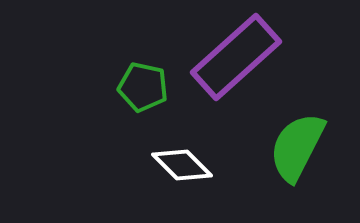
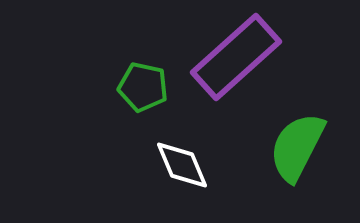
white diamond: rotated 22 degrees clockwise
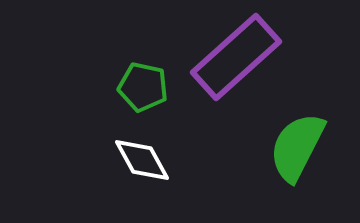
white diamond: moved 40 px left, 5 px up; rotated 6 degrees counterclockwise
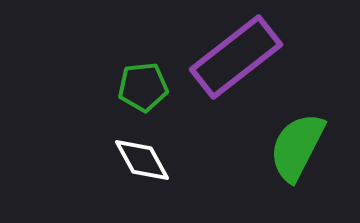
purple rectangle: rotated 4 degrees clockwise
green pentagon: rotated 18 degrees counterclockwise
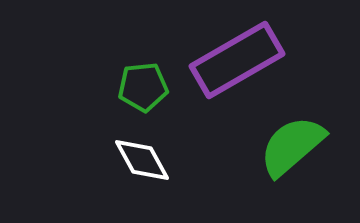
purple rectangle: moved 1 px right, 3 px down; rotated 8 degrees clockwise
green semicircle: moved 5 px left, 1 px up; rotated 22 degrees clockwise
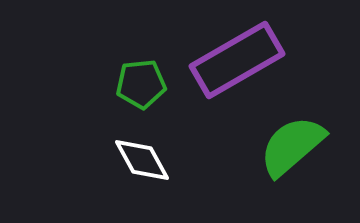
green pentagon: moved 2 px left, 3 px up
